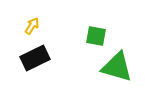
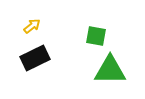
yellow arrow: rotated 18 degrees clockwise
green triangle: moved 7 px left, 3 px down; rotated 16 degrees counterclockwise
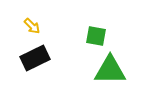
yellow arrow: rotated 84 degrees clockwise
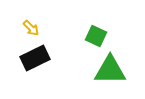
yellow arrow: moved 1 px left, 2 px down
green square: rotated 15 degrees clockwise
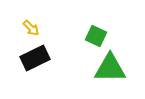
green triangle: moved 2 px up
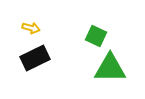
yellow arrow: rotated 30 degrees counterclockwise
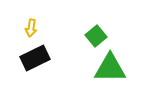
yellow arrow: rotated 84 degrees clockwise
green square: rotated 25 degrees clockwise
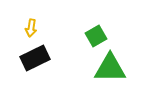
green square: rotated 10 degrees clockwise
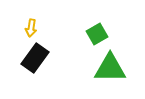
green square: moved 1 px right, 2 px up
black rectangle: rotated 28 degrees counterclockwise
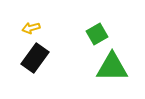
yellow arrow: rotated 66 degrees clockwise
green triangle: moved 2 px right, 1 px up
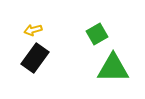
yellow arrow: moved 2 px right, 2 px down
green triangle: moved 1 px right, 1 px down
